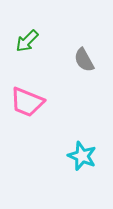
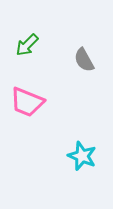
green arrow: moved 4 px down
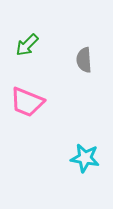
gray semicircle: rotated 25 degrees clockwise
cyan star: moved 3 px right, 2 px down; rotated 12 degrees counterclockwise
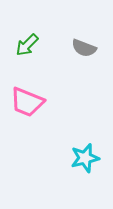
gray semicircle: moved 12 px up; rotated 65 degrees counterclockwise
cyan star: rotated 24 degrees counterclockwise
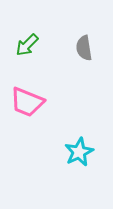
gray semicircle: rotated 60 degrees clockwise
cyan star: moved 6 px left, 6 px up; rotated 12 degrees counterclockwise
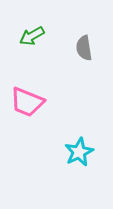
green arrow: moved 5 px right, 9 px up; rotated 15 degrees clockwise
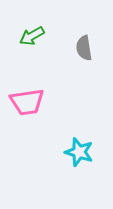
pink trapezoid: rotated 30 degrees counterclockwise
cyan star: rotated 28 degrees counterclockwise
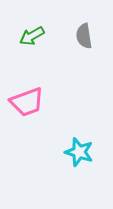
gray semicircle: moved 12 px up
pink trapezoid: rotated 12 degrees counterclockwise
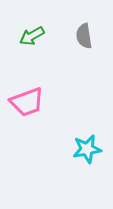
cyan star: moved 8 px right, 3 px up; rotated 28 degrees counterclockwise
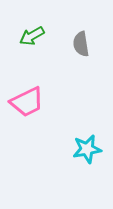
gray semicircle: moved 3 px left, 8 px down
pink trapezoid: rotated 6 degrees counterclockwise
